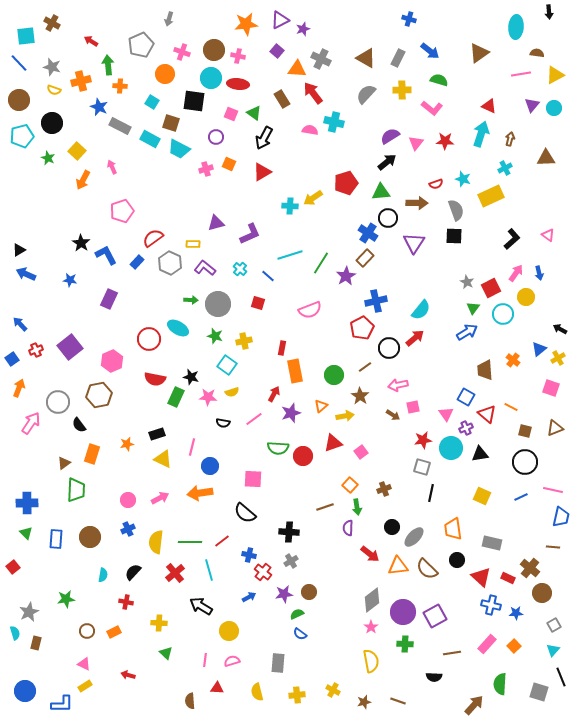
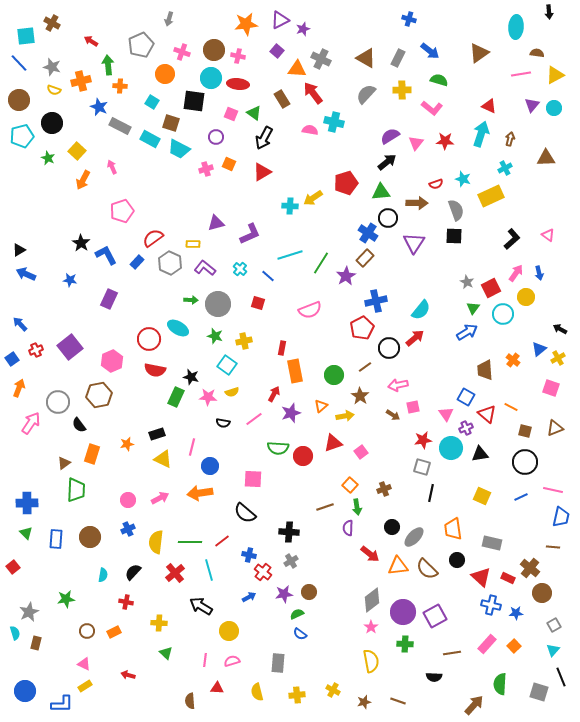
red semicircle at (155, 379): moved 9 px up
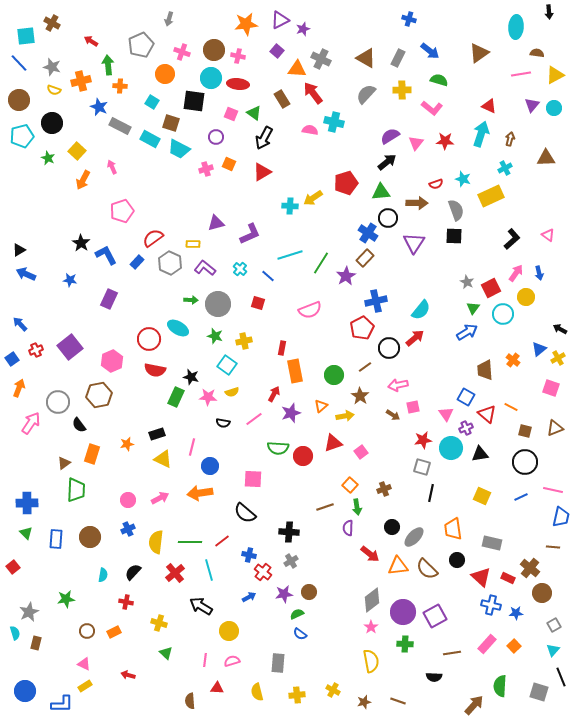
yellow cross at (159, 623): rotated 14 degrees clockwise
green semicircle at (500, 684): moved 2 px down
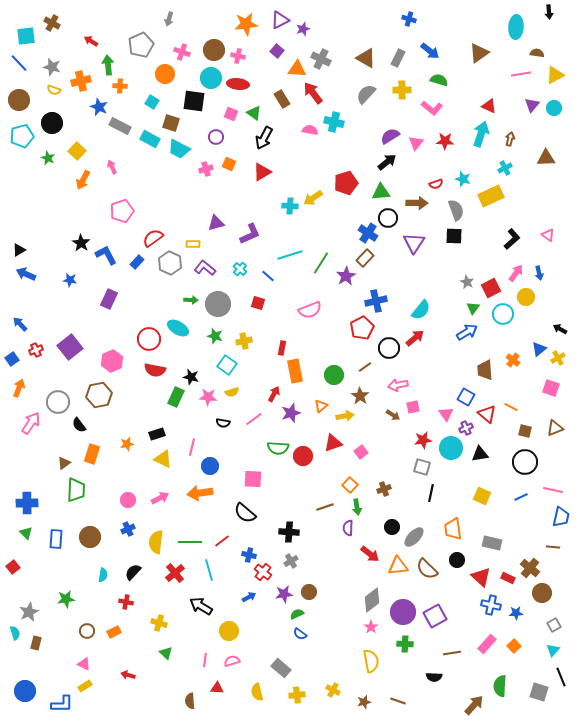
gray rectangle at (278, 663): moved 3 px right, 5 px down; rotated 54 degrees counterclockwise
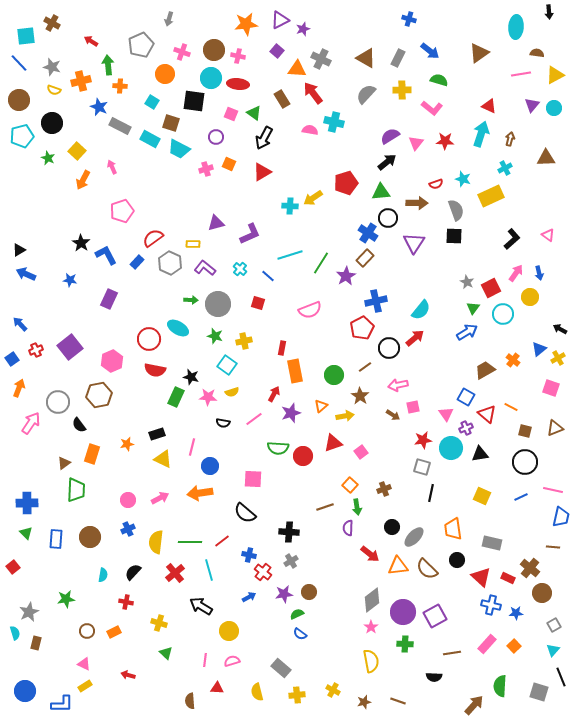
yellow circle at (526, 297): moved 4 px right
brown trapezoid at (485, 370): rotated 65 degrees clockwise
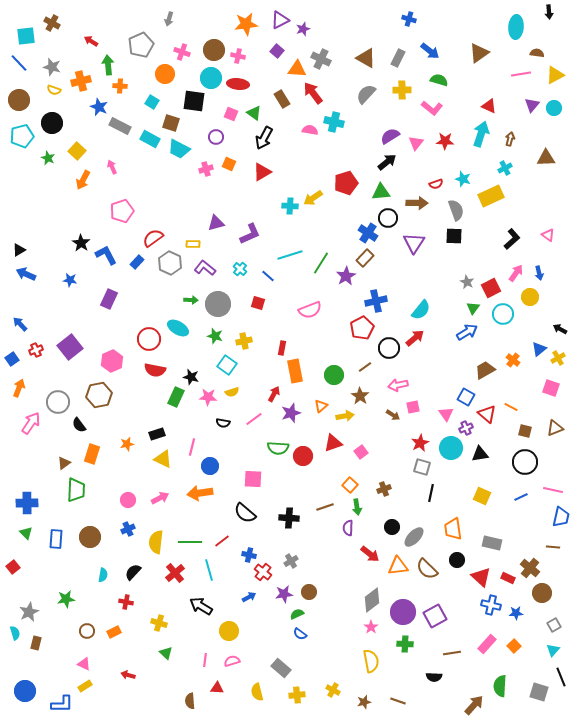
red star at (423, 440): moved 3 px left, 3 px down; rotated 18 degrees counterclockwise
black cross at (289, 532): moved 14 px up
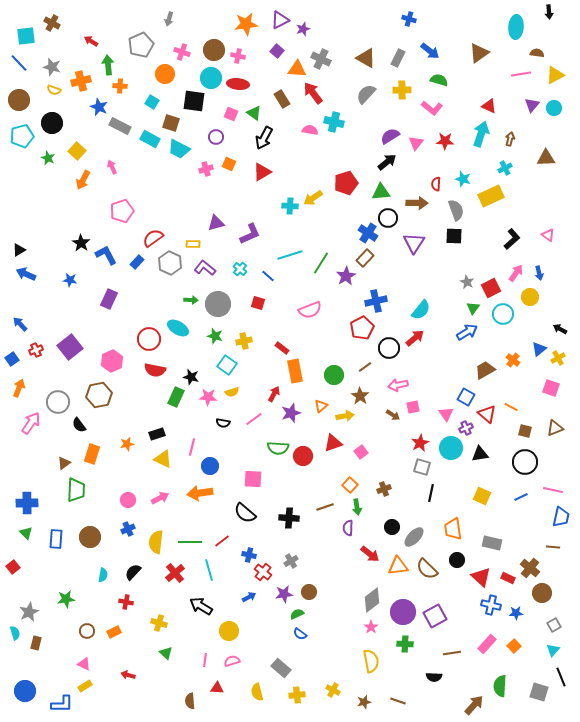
red semicircle at (436, 184): rotated 112 degrees clockwise
red rectangle at (282, 348): rotated 64 degrees counterclockwise
